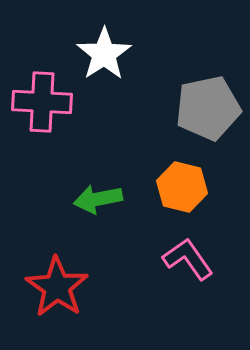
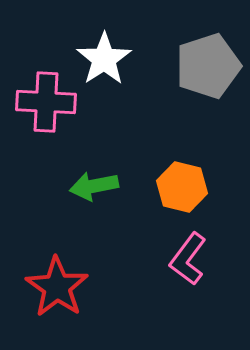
white star: moved 5 px down
pink cross: moved 4 px right
gray pentagon: moved 42 px up; rotated 6 degrees counterclockwise
green arrow: moved 4 px left, 13 px up
pink L-shape: rotated 108 degrees counterclockwise
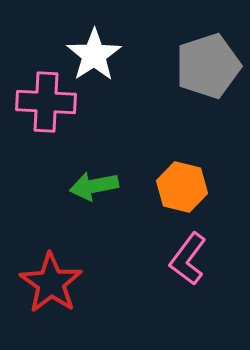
white star: moved 10 px left, 4 px up
red star: moved 6 px left, 4 px up
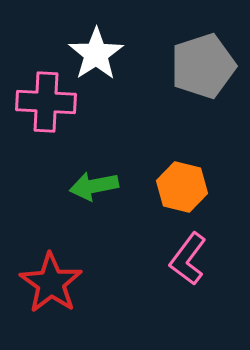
white star: moved 2 px right, 1 px up
gray pentagon: moved 5 px left
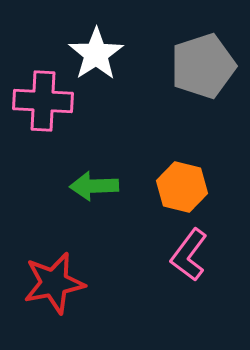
pink cross: moved 3 px left, 1 px up
green arrow: rotated 9 degrees clockwise
pink L-shape: moved 1 px right, 4 px up
red star: moved 3 px right; rotated 26 degrees clockwise
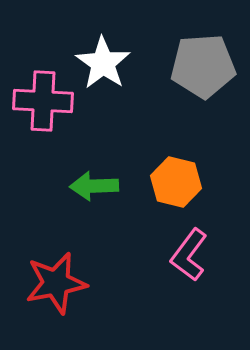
white star: moved 7 px right, 9 px down; rotated 4 degrees counterclockwise
gray pentagon: rotated 14 degrees clockwise
orange hexagon: moved 6 px left, 5 px up
red star: moved 2 px right
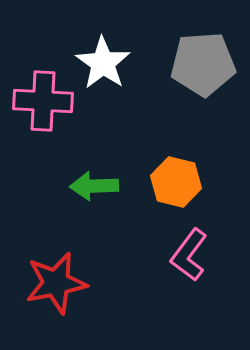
gray pentagon: moved 2 px up
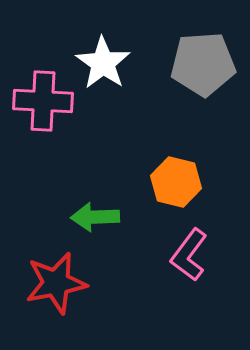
green arrow: moved 1 px right, 31 px down
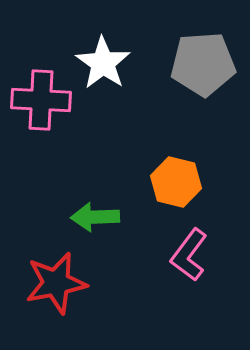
pink cross: moved 2 px left, 1 px up
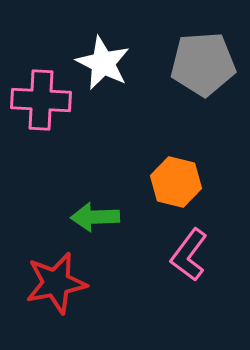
white star: rotated 8 degrees counterclockwise
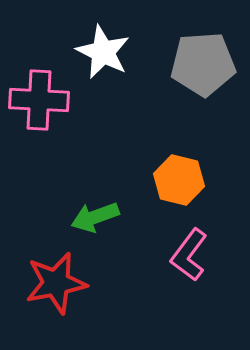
white star: moved 11 px up
pink cross: moved 2 px left
orange hexagon: moved 3 px right, 2 px up
green arrow: rotated 18 degrees counterclockwise
